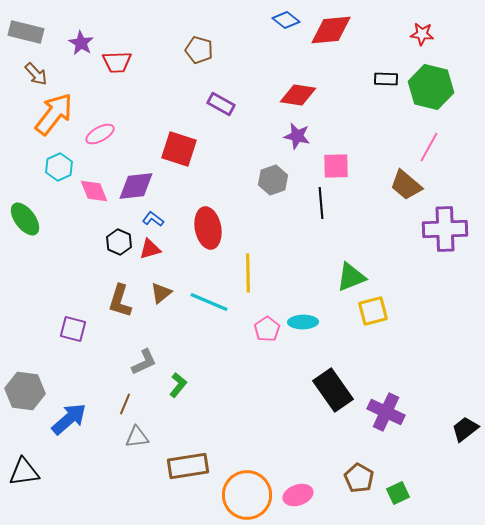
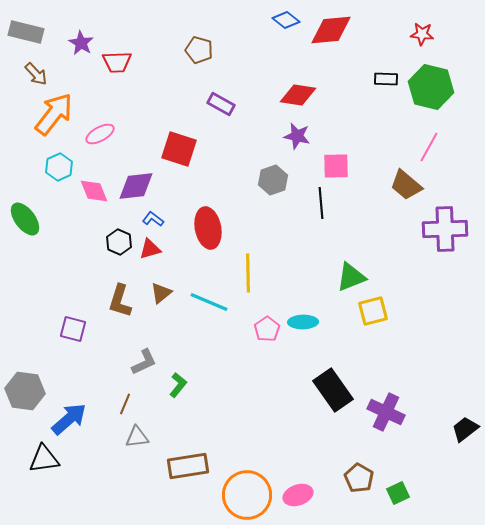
black triangle at (24, 472): moved 20 px right, 13 px up
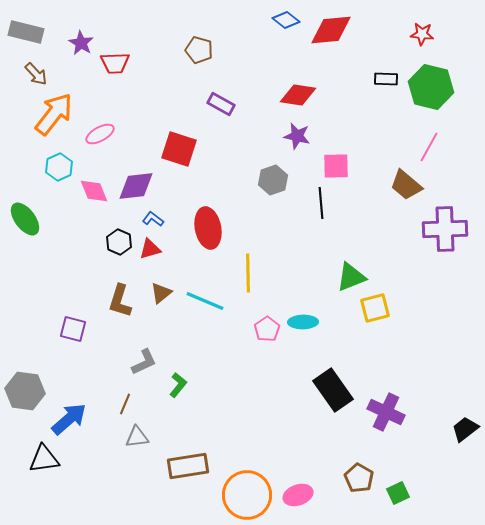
red trapezoid at (117, 62): moved 2 px left, 1 px down
cyan line at (209, 302): moved 4 px left, 1 px up
yellow square at (373, 311): moved 2 px right, 3 px up
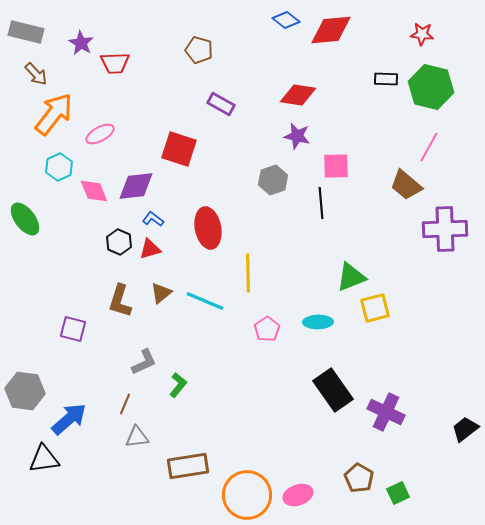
cyan ellipse at (303, 322): moved 15 px right
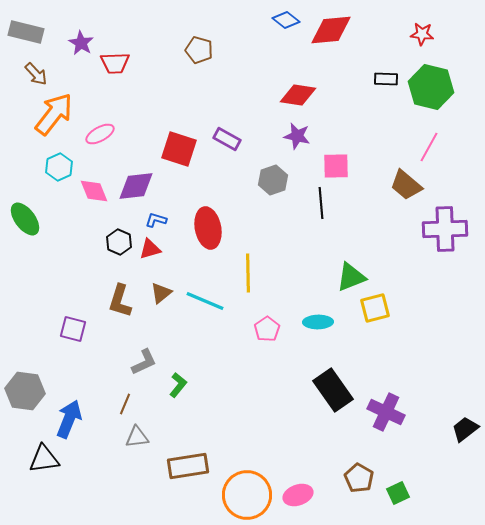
purple rectangle at (221, 104): moved 6 px right, 35 px down
blue L-shape at (153, 219): moved 3 px right, 1 px down; rotated 20 degrees counterclockwise
blue arrow at (69, 419): rotated 27 degrees counterclockwise
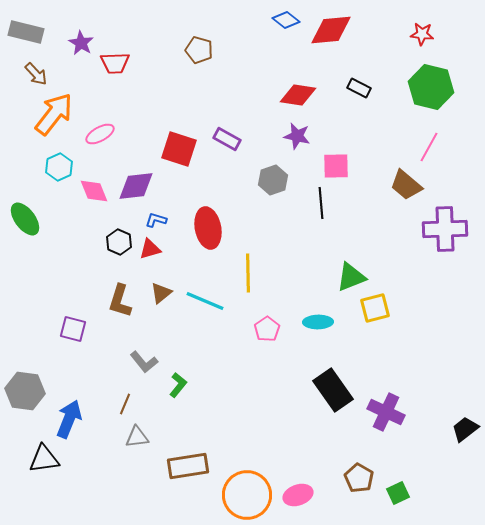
black rectangle at (386, 79): moved 27 px left, 9 px down; rotated 25 degrees clockwise
gray L-shape at (144, 362): rotated 76 degrees clockwise
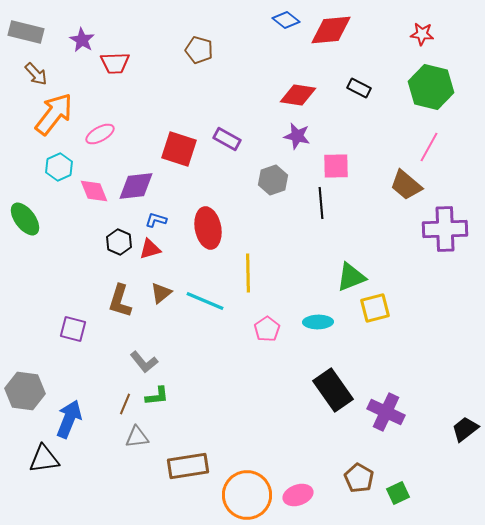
purple star at (81, 43): moved 1 px right, 3 px up
green L-shape at (178, 385): moved 21 px left, 11 px down; rotated 45 degrees clockwise
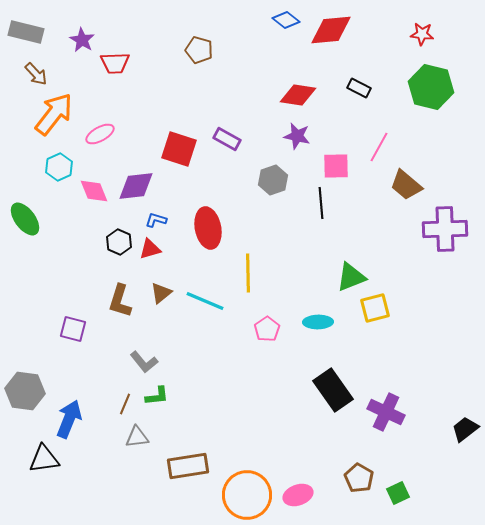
pink line at (429, 147): moved 50 px left
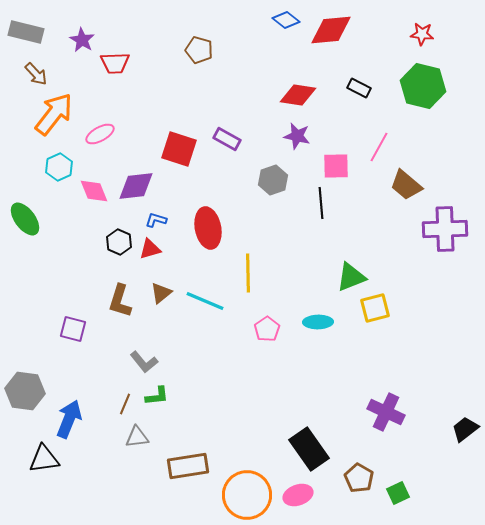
green hexagon at (431, 87): moved 8 px left, 1 px up
black rectangle at (333, 390): moved 24 px left, 59 px down
